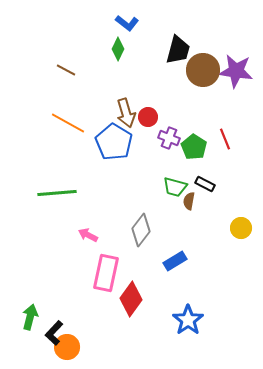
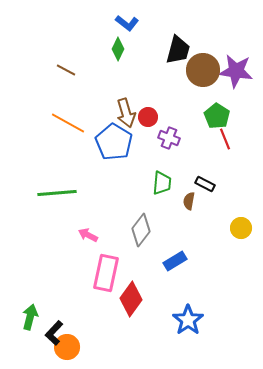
green pentagon: moved 23 px right, 31 px up
green trapezoid: moved 13 px left, 4 px up; rotated 100 degrees counterclockwise
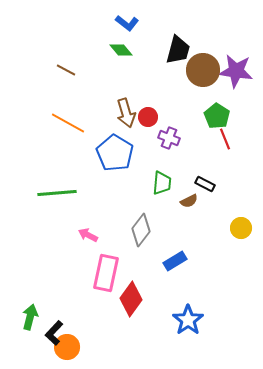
green diamond: moved 3 px right, 1 px down; rotated 65 degrees counterclockwise
blue pentagon: moved 1 px right, 11 px down
brown semicircle: rotated 126 degrees counterclockwise
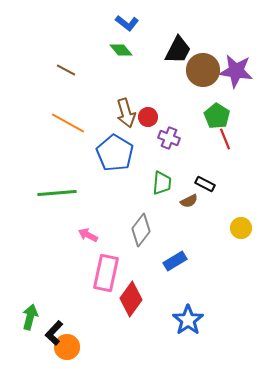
black trapezoid: rotated 12 degrees clockwise
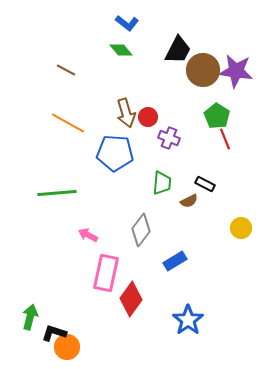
blue pentagon: rotated 27 degrees counterclockwise
black L-shape: rotated 65 degrees clockwise
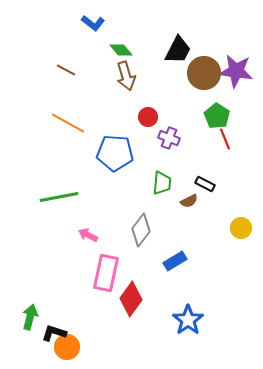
blue L-shape: moved 34 px left
brown circle: moved 1 px right, 3 px down
brown arrow: moved 37 px up
green line: moved 2 px right, 4 px down; rotated 6 degrees counterclockwise
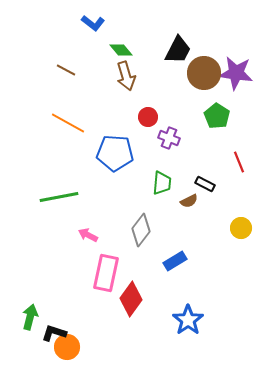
purple star: moved 2 px down
red line: moved 14 px right, 23 px down
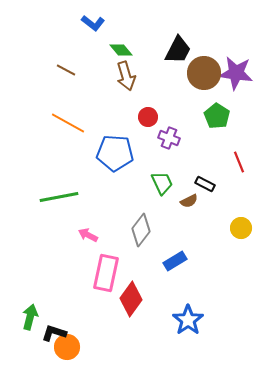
green trapezoid: rotated 30 degrees counterclockwise
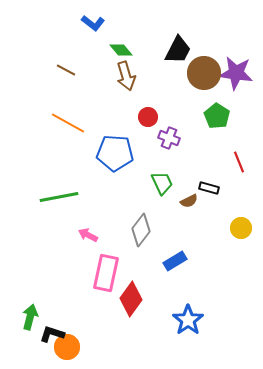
black rectangle: moved 4 px right, 4 px down; rotated 12 degrees counterclockwise
black L-shape: moved 2 px left, 1 px down
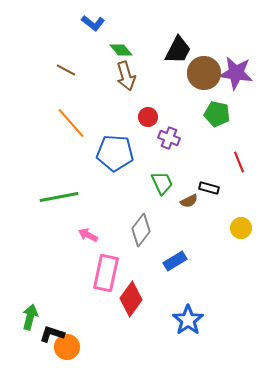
green pentagon: moved 2 px up; rotated 20 degrees counterclockwise
orange line: moved 3 px right; rotated 20 degrees clockwise
